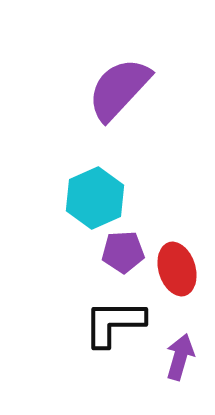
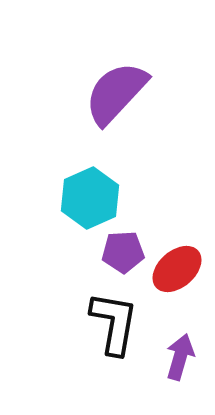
purple semicircle: moved 3 px left, 4 px down
cyan hexagon: moved 5 px left
red ellipse: rotated 66 degrees clockwise
black L-shape: rotated 100 degrees clockwise
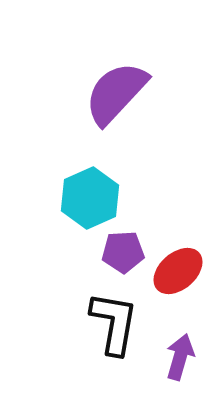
red ellipse: moved 1 px right, 2 px down
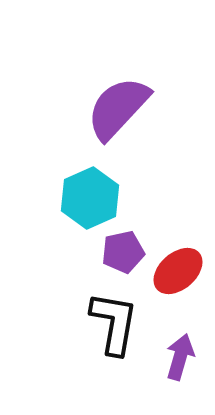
purple semicircle: moved 2 px right, 15 px down
purple pentagon: rotated 9 degrees counterclockwise
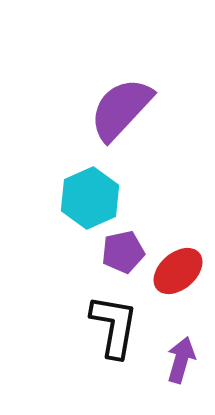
purple semicircle: moved 3 px right, 1 px down
black L-shape: moved 3 px down
purple arrow: moved 1 px right, 3 px down
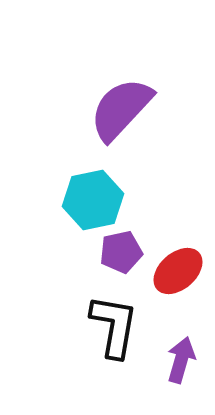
cyan hexagon: moved 3 px right, 2 px down; rotated 12 degrees clockwise
purple pentagon: moved 2 px left
